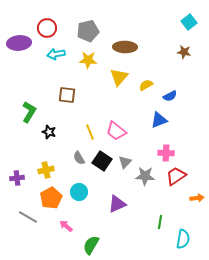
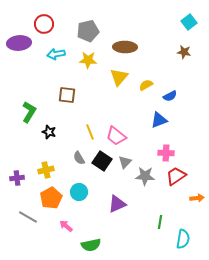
red circle: moved 3 px left, 4 px up
pink trapezoid: moved 5 px down
green semicircle: rotated 132 degrees counterclockwise
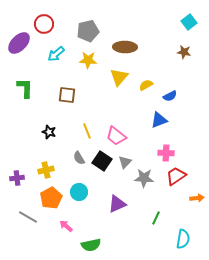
purple ellipse: rotated 40 degrees counterclockwise
cyan arrow: rotated 30 degrees counterclockwise
green L-shape: moved 4 px left, 24 px up; rotated 30 degrees counterclockwise
yellow line: moved 3 px left, 1 px up
gray star: moved 1 px left, 2 px down
green line: moved 4 px left, 4 px up; rotated 16 degrees clockwise
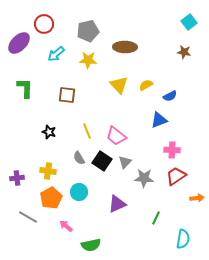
yellow triangle: moved 8 px down; rotated 24 degrees counterclockwise
pink cross: moved 6 px right, 3 px up
yellow cross: moved 2 px right, 1 px down; rotated 21 degrees clockwise
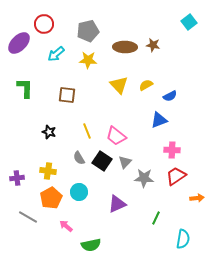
brown star: moved 31 px left, 7 px up
